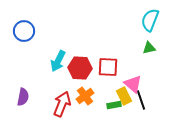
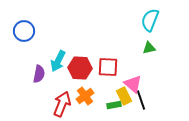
purple semicircle: moved 16 px right, 23 px up
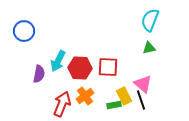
pink triangle: moved 10 px right
